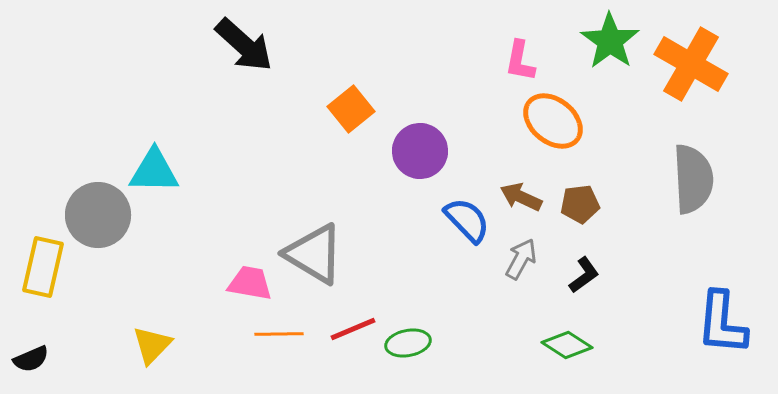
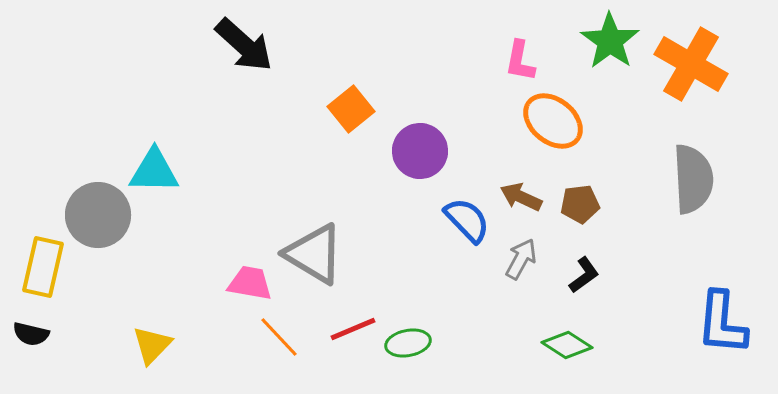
orange line: moved 3 px down; rotated 48 degrees clockwise
black semicircle: moved 25 px up; rotated 36 degrees clockwise
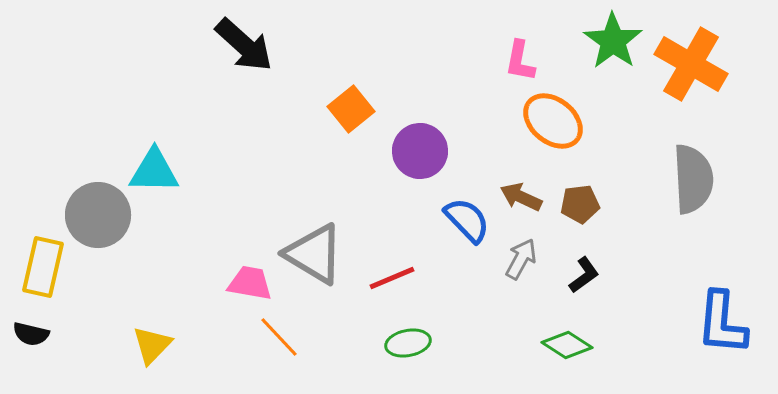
green star: moved 3 px right
red line: moved 39 px right, 51 px up
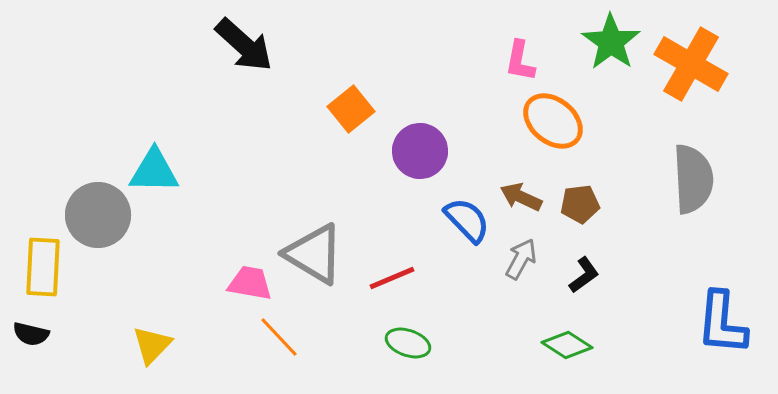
green star: moved 2 px left, 1 px down
yellow rectangle: rotated 10 degrees counterclockwise
green ellipse: rotated 30 degrees clockwise
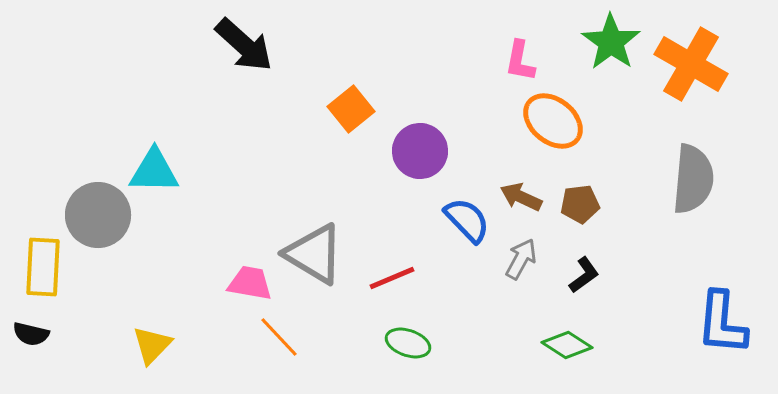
gray semicircle: rotated 8 degrees clockwise
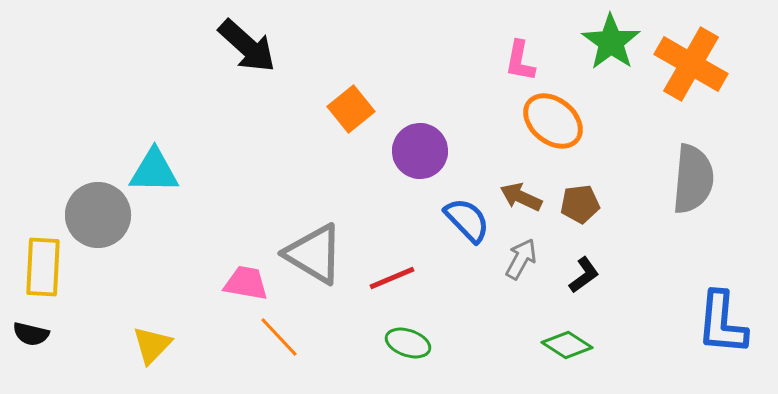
black arrow: moved 3 px right, 1 px down
pink trapezoid: moved 4 px left
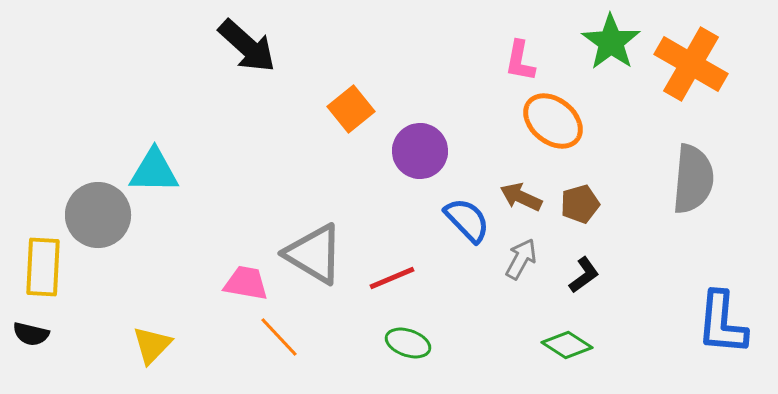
brown pentagon: rotated 9 degrees counterclockwise
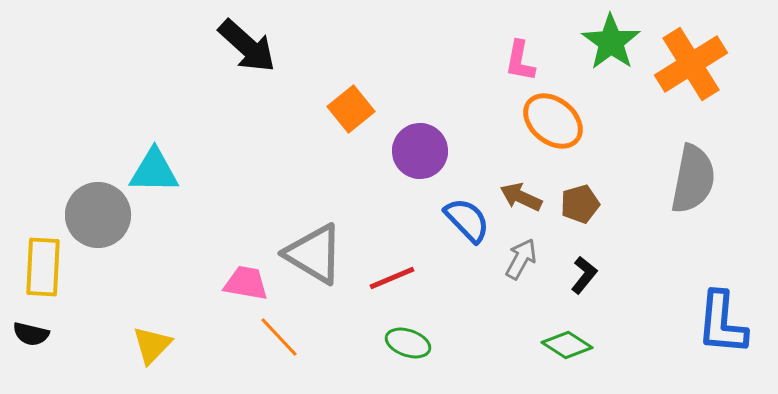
orange cross: rotated 28 degrees clockwise
gray semicircle: rotated 6 degrees clockwise
black L-shape: rotated 15 degrees counterclockwise
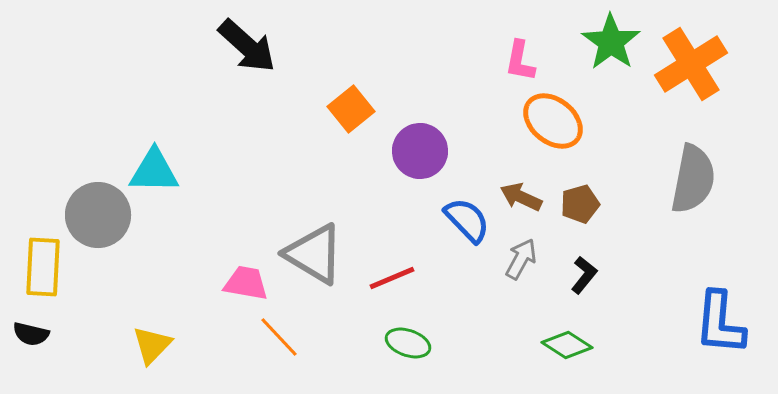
blue L-shape: moved 2 px left
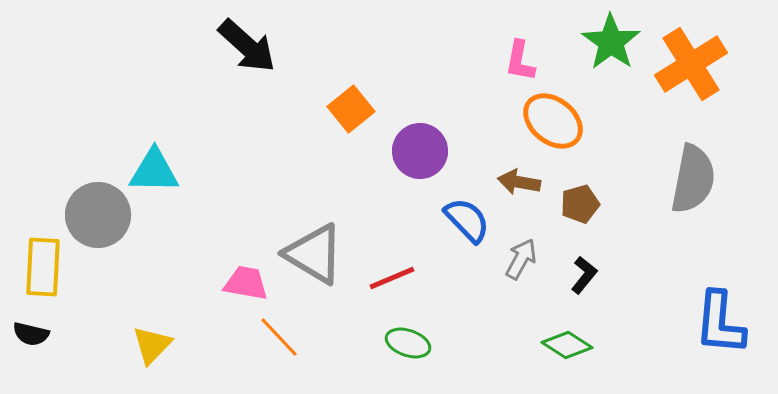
brown arrow: moved 2 px left, 15 px up; rotated 15 degrees counterclockwise
